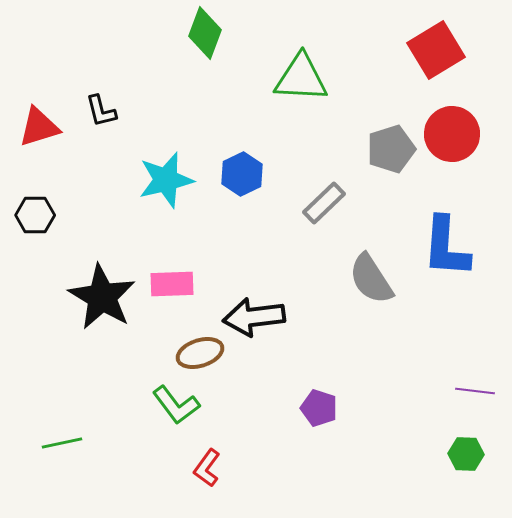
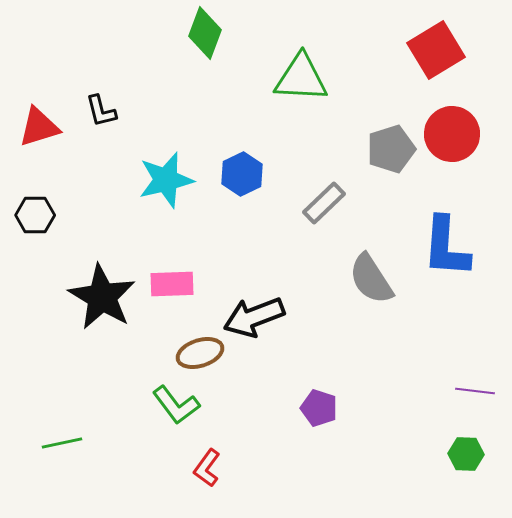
black arrow: rotated 14 degrees counterclockwise
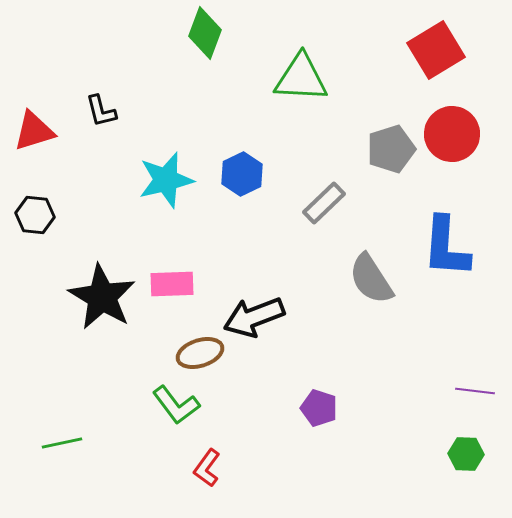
red triangle: moved 5 px left, 4 px down
black hexagon: rotated 6 degrees clockwise
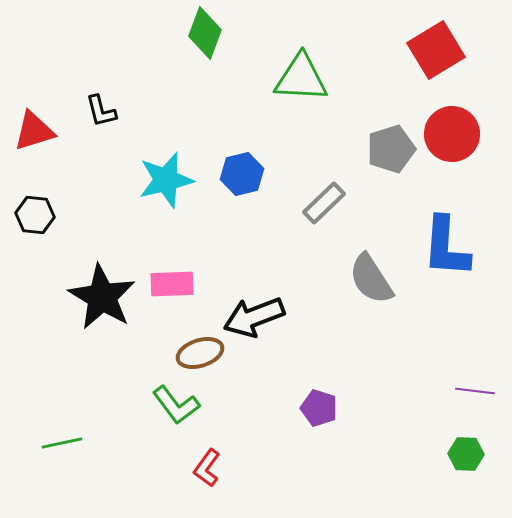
blue hexagon: rotated 12 degrees clockwise
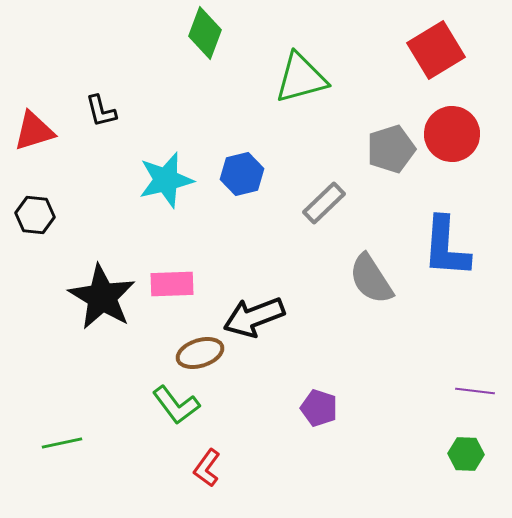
green triangle: rotated 18 degrees counterclockwise
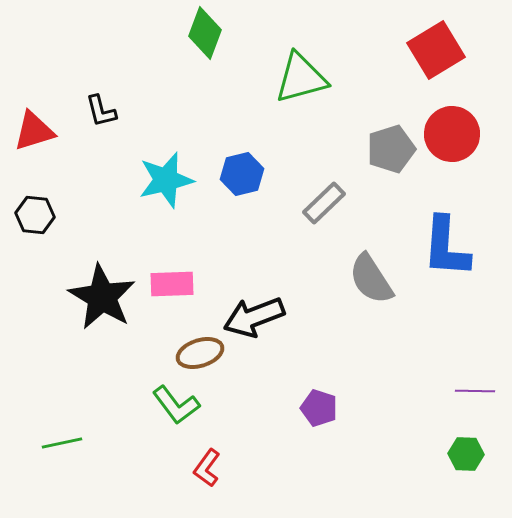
purple line: rotated 6 degrees counterclockwise
